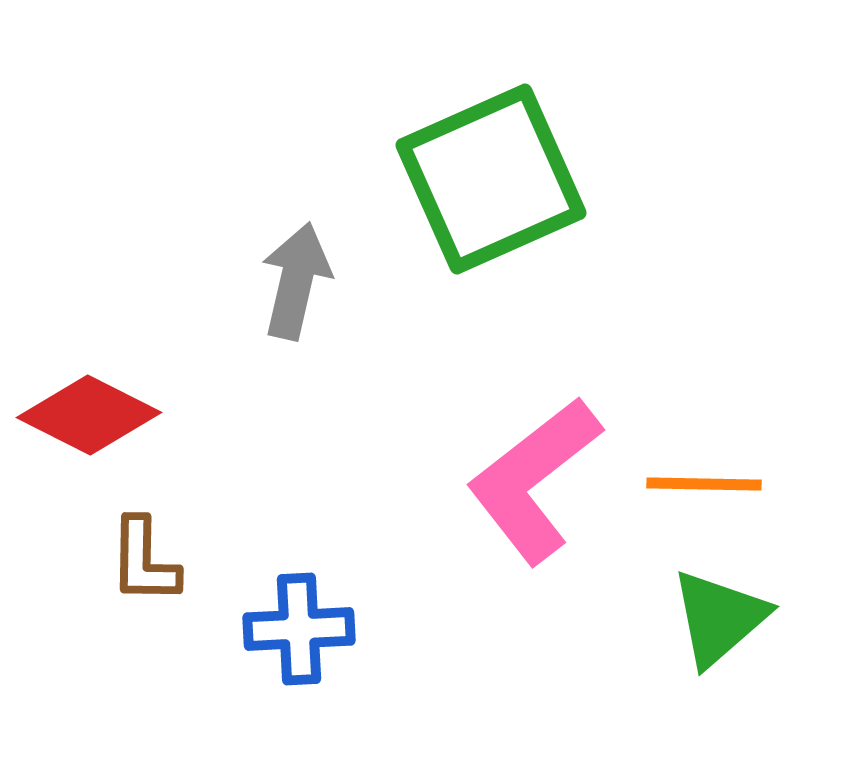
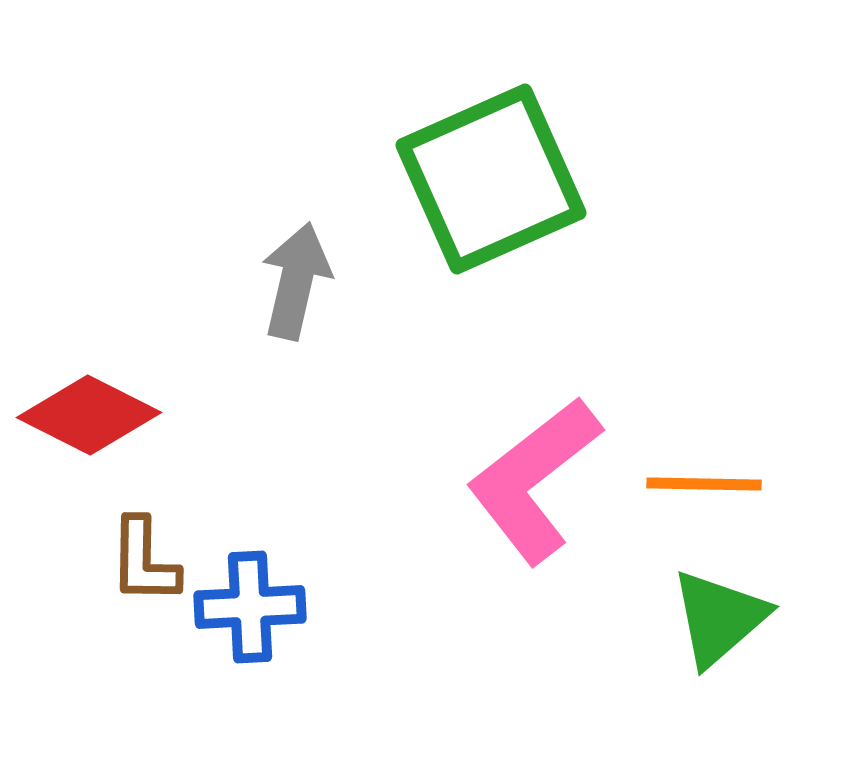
blue cross: moved 49 px left, 22 px up
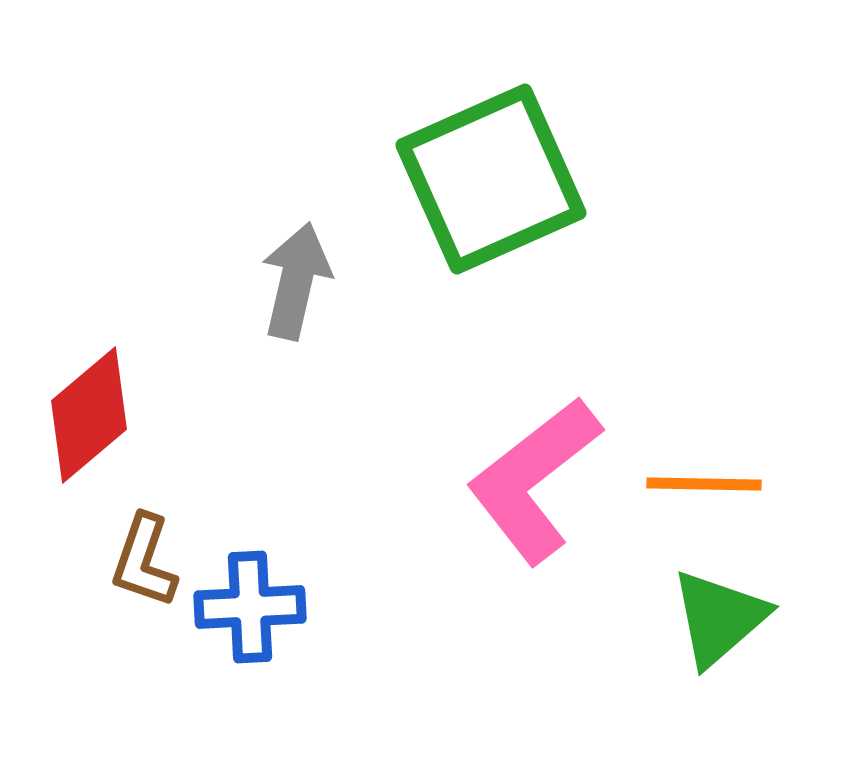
red diamond: rotated 67 degrees counterclockwise
brown L-shape: rotated 18 degrees clockwise
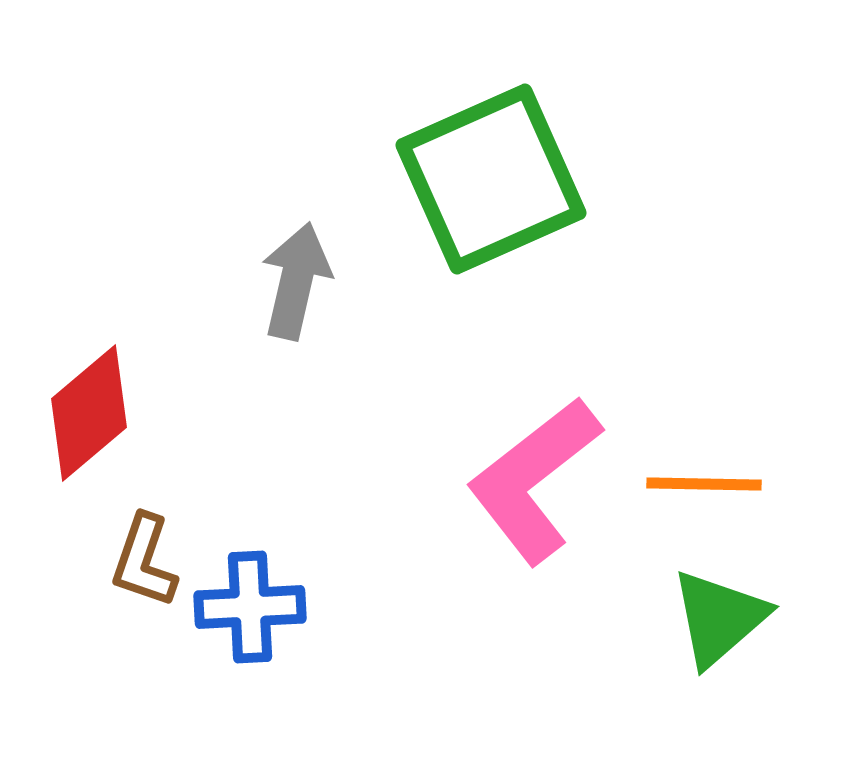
red diamond: moved 2 px up
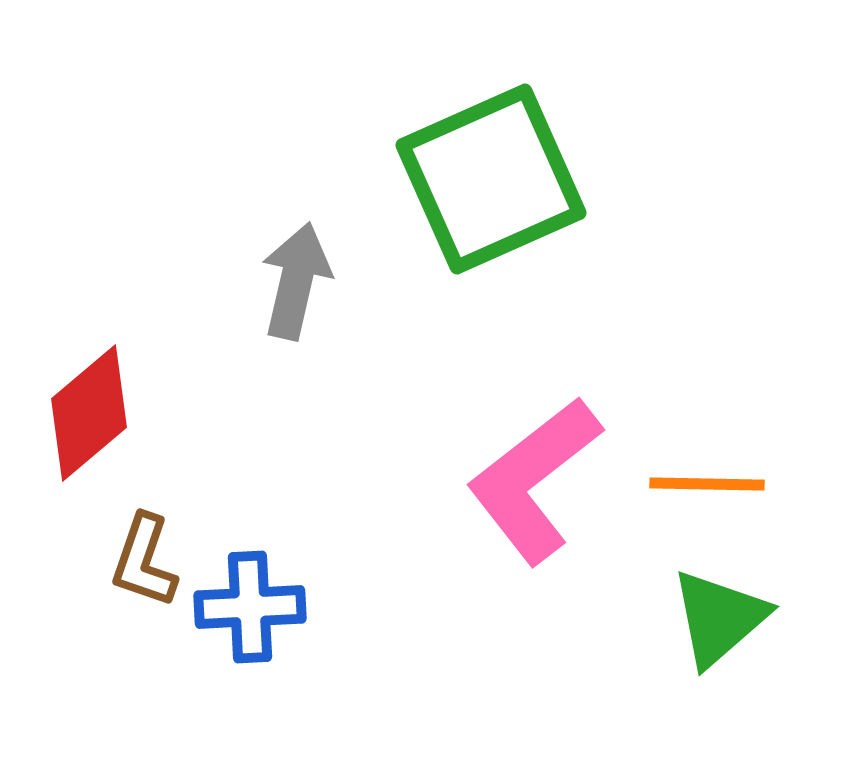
orange line: moved 3 px right
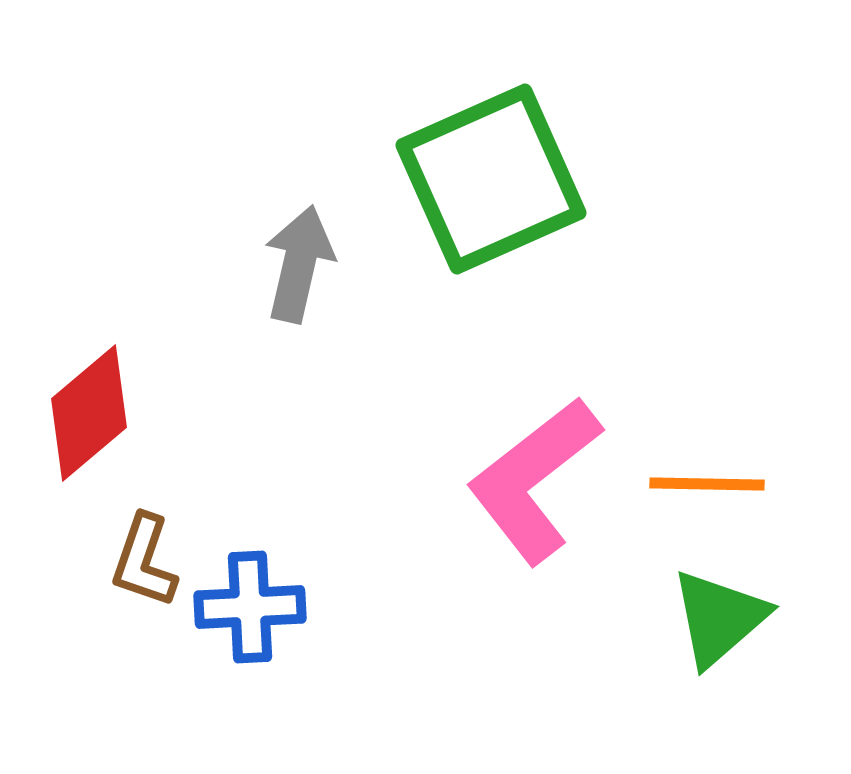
gray arrow: moved 3 px right, 17 px up
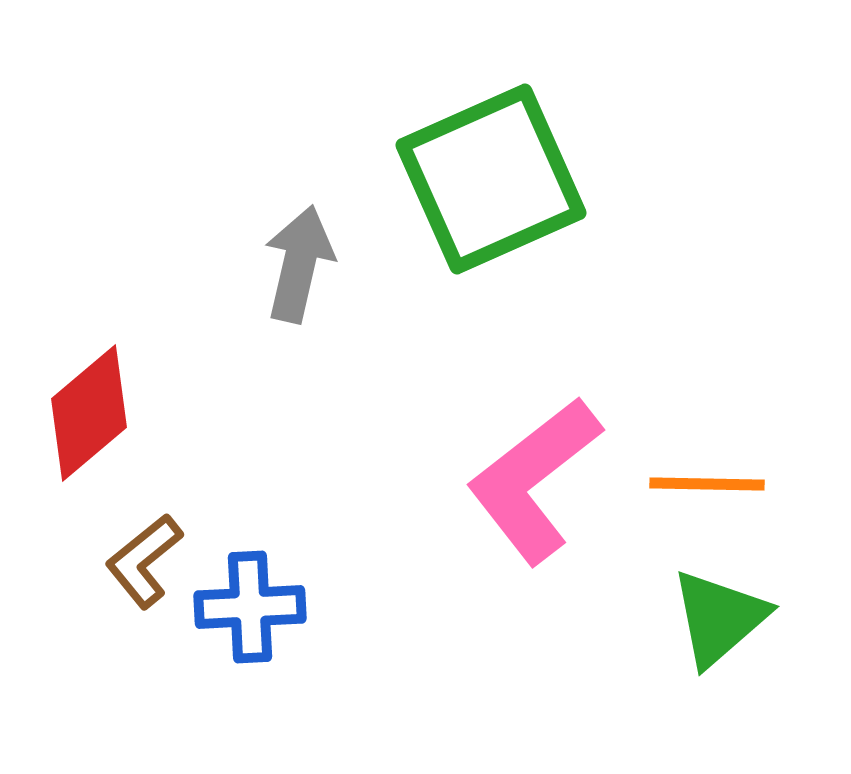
brown L-shape: rotated 32 degrees clockwise
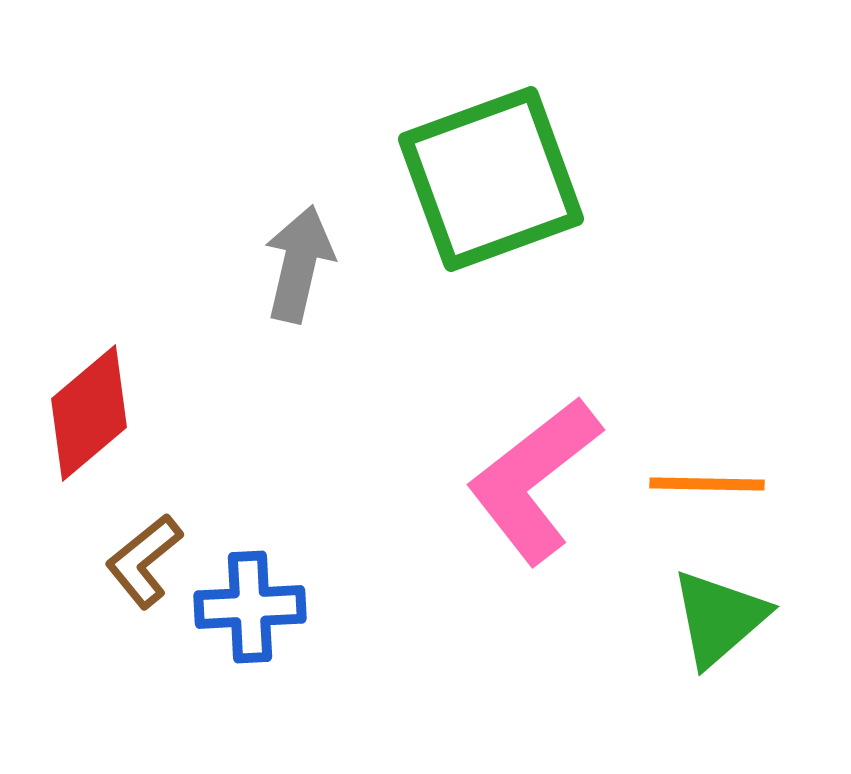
green square: rotated 4 degrees clockwise
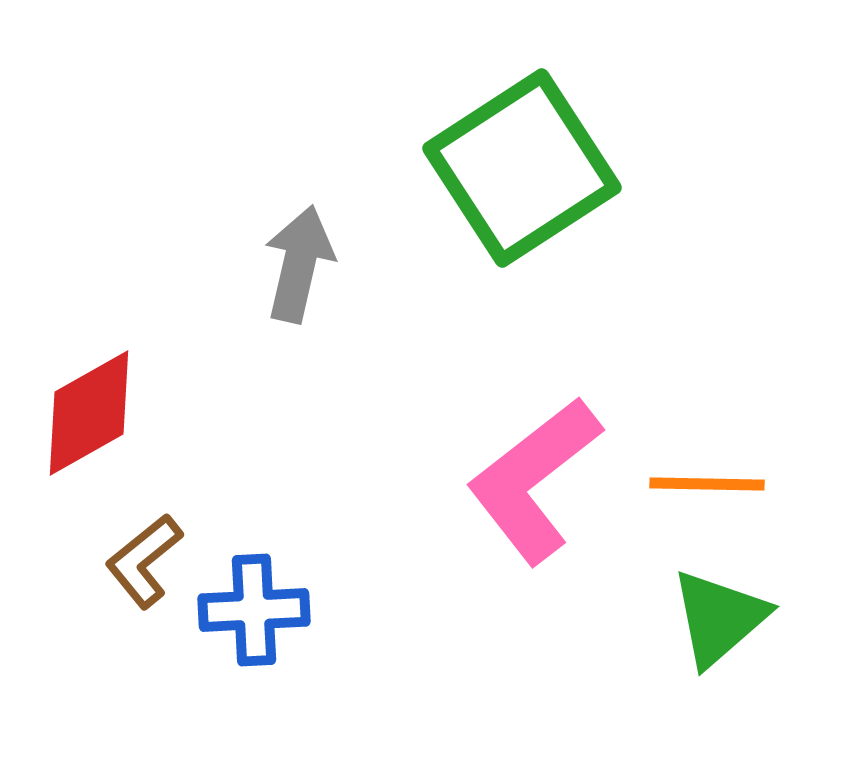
green square: moved 31 px right, 11 px up; rotated 13 degrees counterclockwise
red diamond: rotated 11 degrees clockwise
blue cross: moved 4 px right, 3 px down
